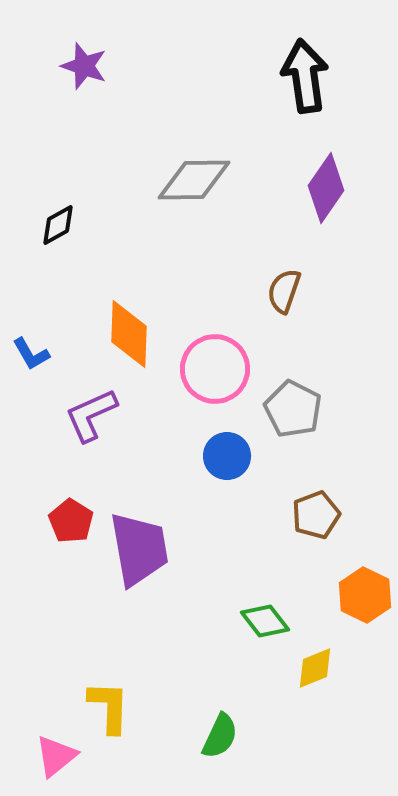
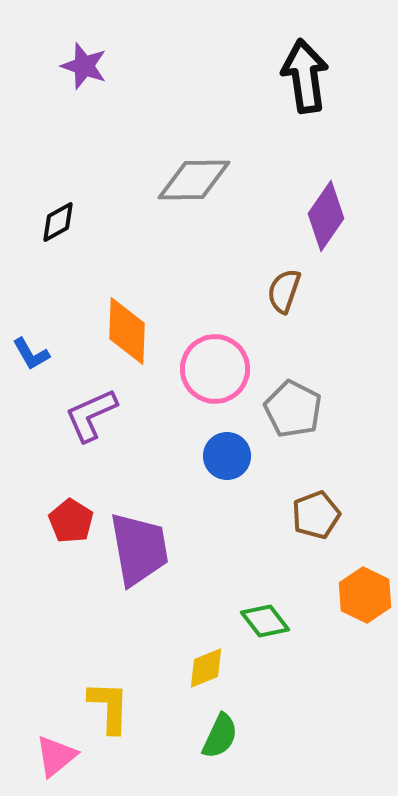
purple diamond: moved 28 px down
black diamond: moved 3 px up
orange diamond: moved 2 px left, 3 px up
yellow diamond: moved 109 px left
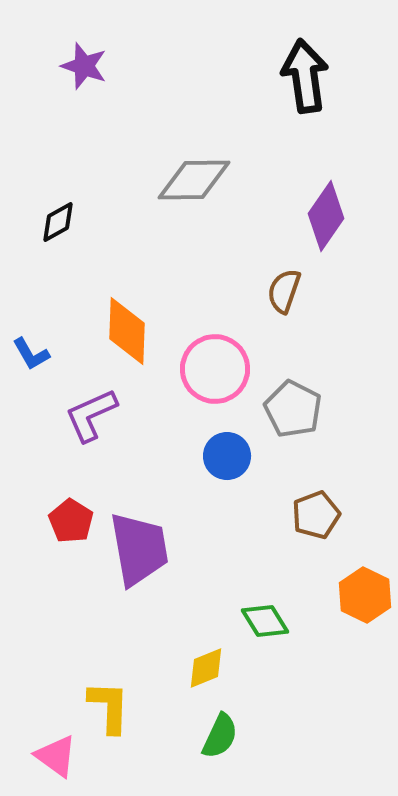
green diamond: rotated 6 degrees clockwise
pink triangle: rotated 45 degrees counterclockwise
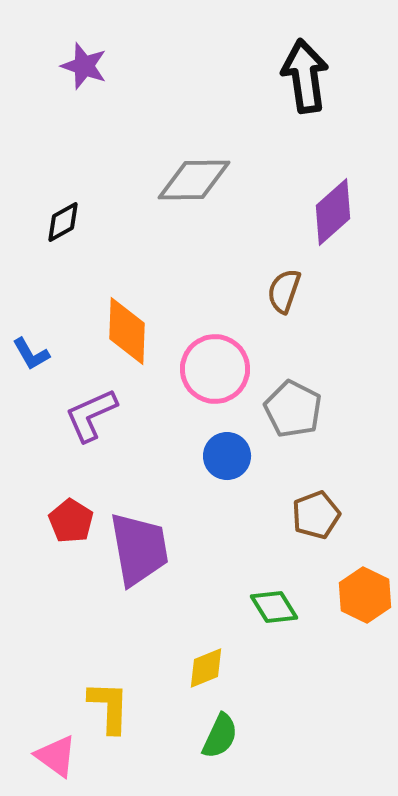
purple diamond: moved 7 px right, 4 px up; rotated 14 degrees clockwise
black diamond: moved 5 px right
green diamond: moved 9 px right, 14 px up
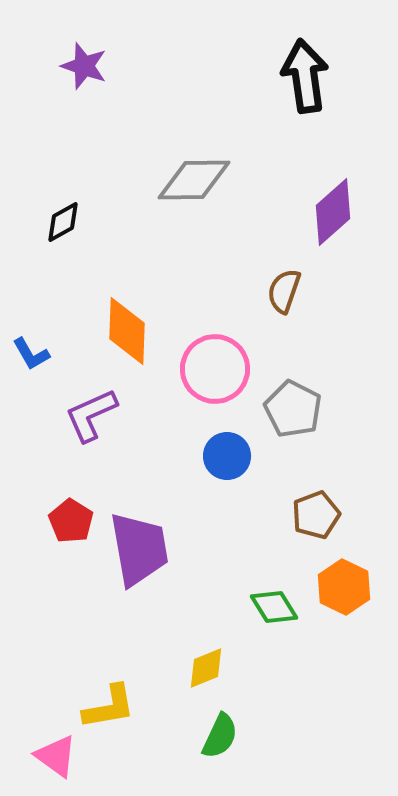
orange hexagon: moved 21 px left, 8 px up
yellow L-shape: rotated 78 degrees clockwise
